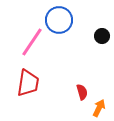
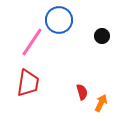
orange arrow: moved 2 px right, 5 px up
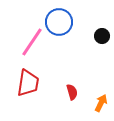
blue circle: moved 2 px down
red semicircle: moved 10 px left
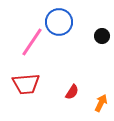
red trapezoid: moved 2 px left, 1 px down; rotated 76 degrees clockwise
red semicircle: rotated 49 degrees clockwise
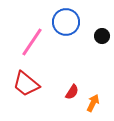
blue circle: moved 7 px right
red trapezoid: rotated 44 degrees clockwise
orange arrow: moved 8 px left
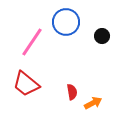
red semicircle: rotated 42 degrees counterclockwise
orange arrow: rotated 36 degrees clockwise
